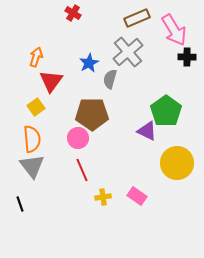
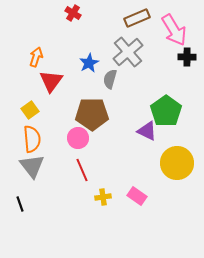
yellow square: moved 6 px left, 3 px down
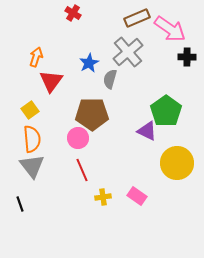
pink arrow: moved 4 px left, 1 px up; rotated 24 degrees counterclockwise
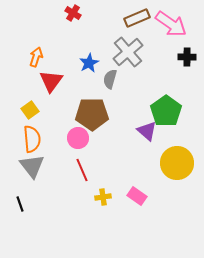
pink arrow: moved 1 px right, 5 px up
purple triangle: rotated 15 degrees clockwise
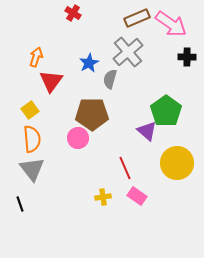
gray triangle: moved 3 px down
red line: moved 43 px right, 2 px up
